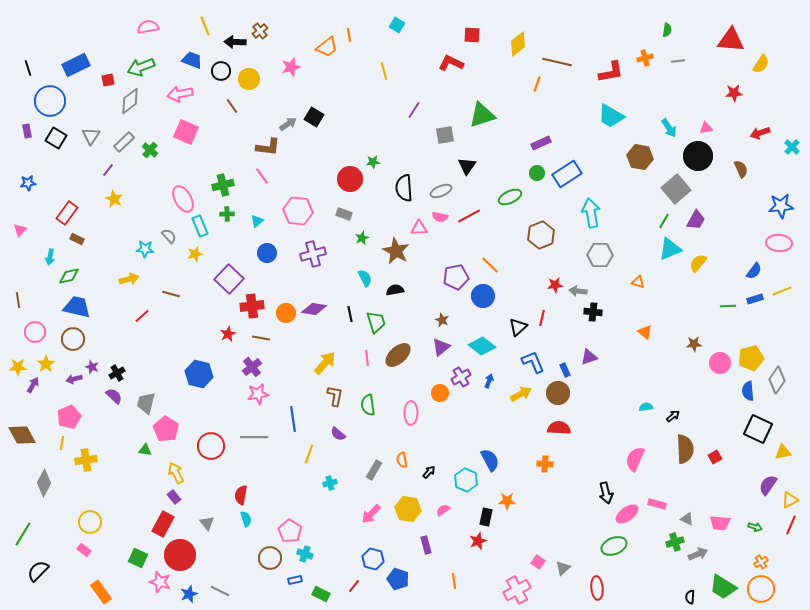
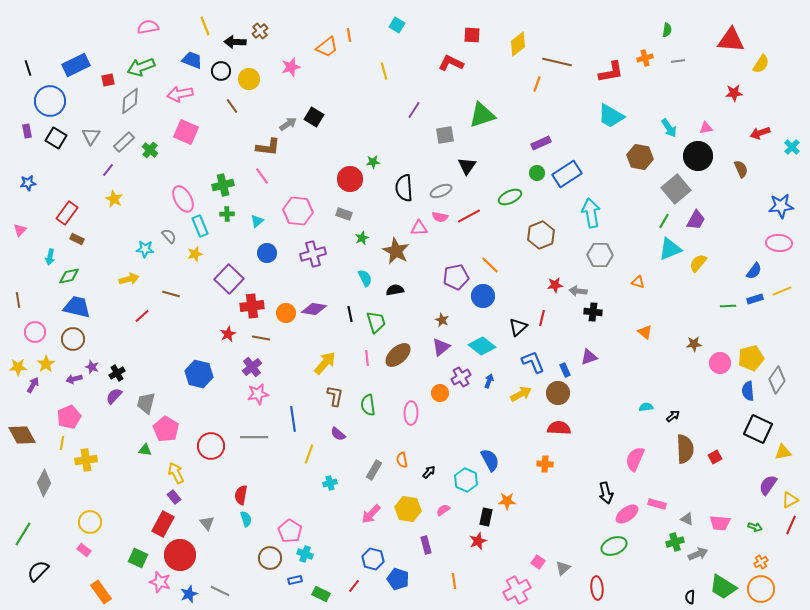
purple semicircle at (114, 396): rotated 90 degrees counterclockwise
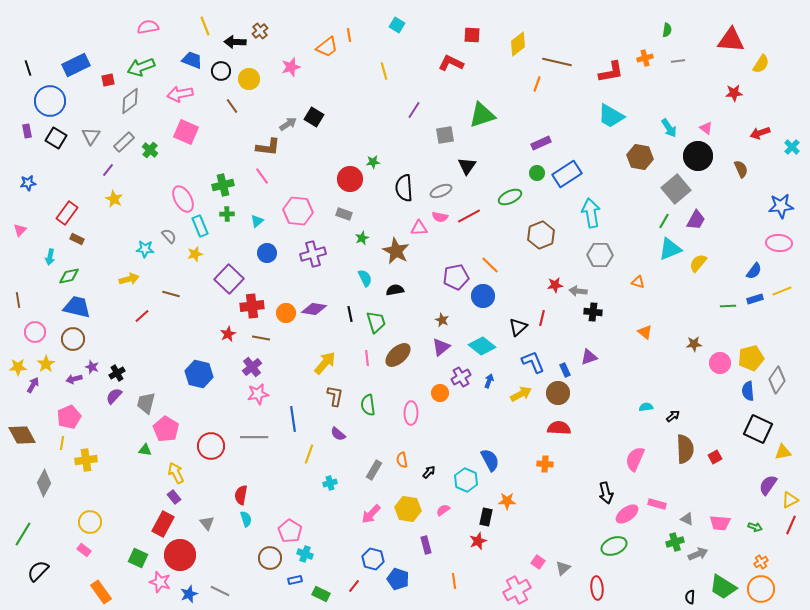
pink triangle at (706, 128): rotated 48 degrees clockwise
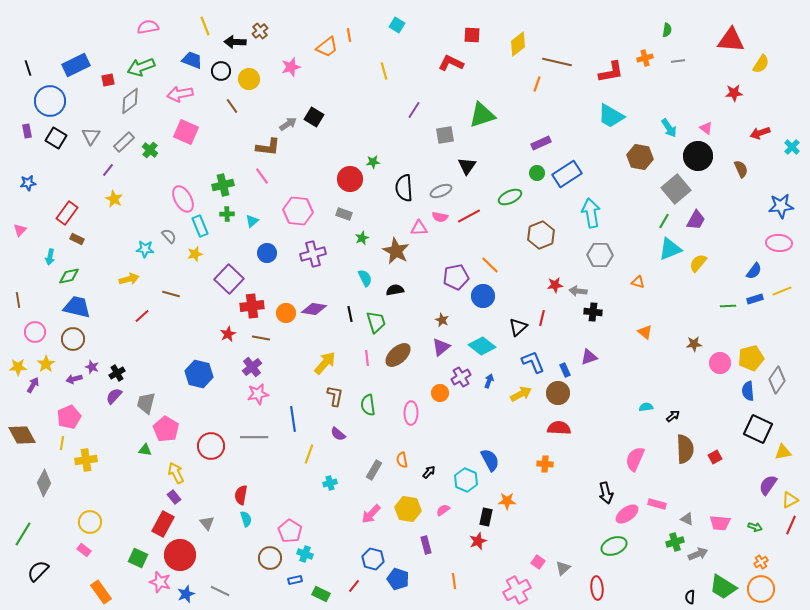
cyan triangle at (257, 221): moved 5 px left
blue star at (189, 594): moved 3 px left
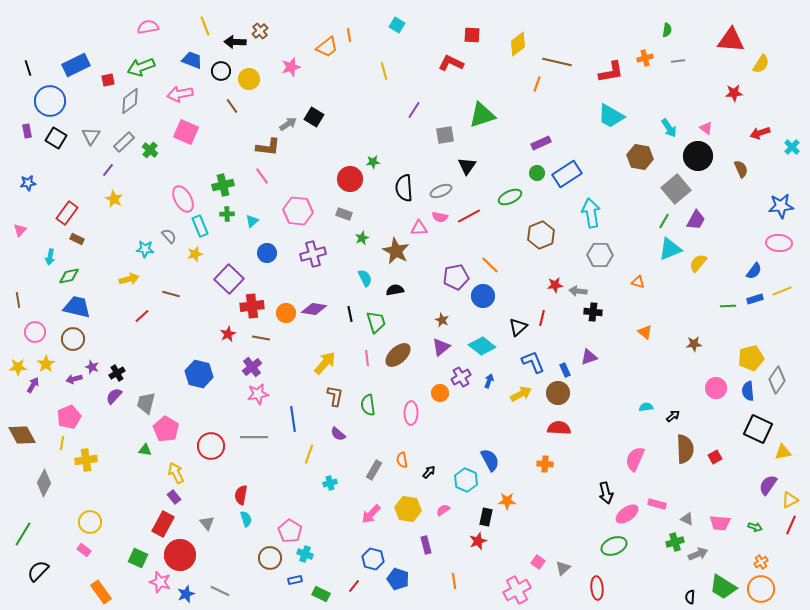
pink circle at (720, 363): moved 4 px left, 25 px down
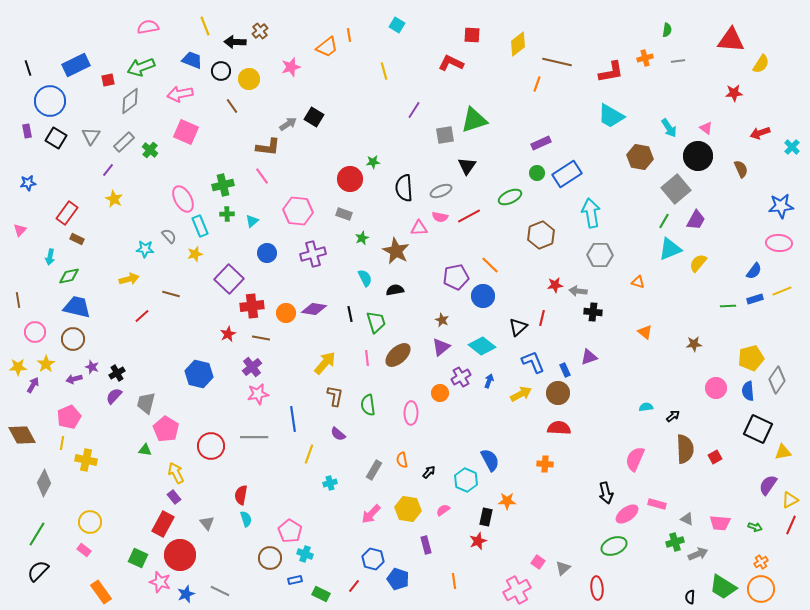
green triangle at (482, 115): moved 8 px left, 5 px down
yellow cross at (86, 460): rotated 20 degrees clockwise
green line at (23, 534): moved 14 px right
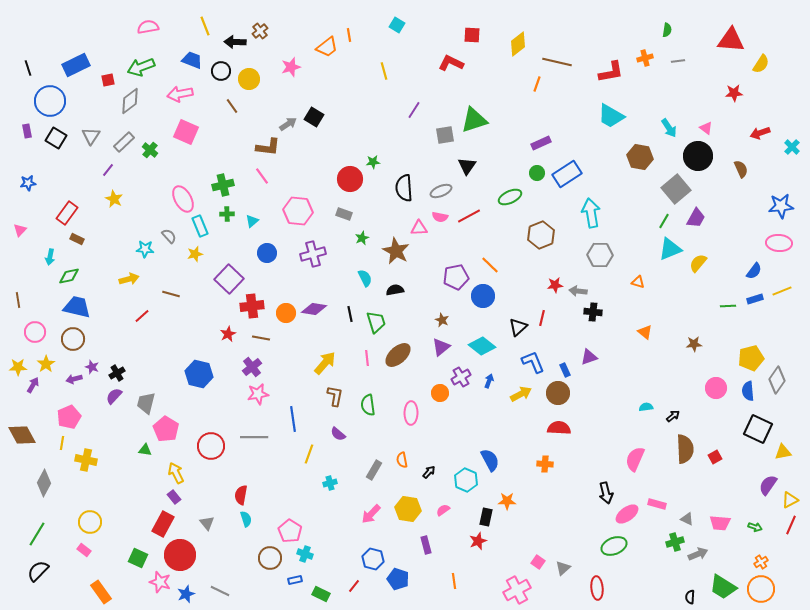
purple trapezoid at (696, 220): moved 2 px up
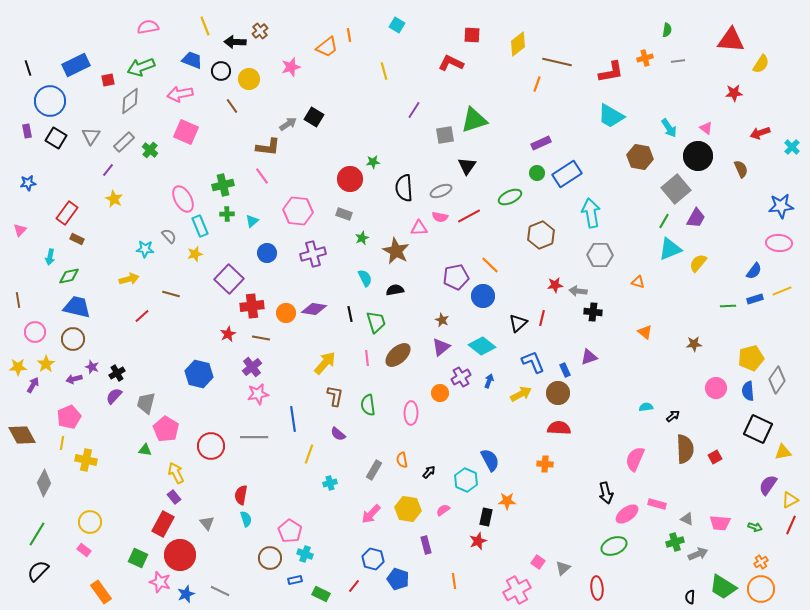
black triangle at (518, 327): moved 4 px up
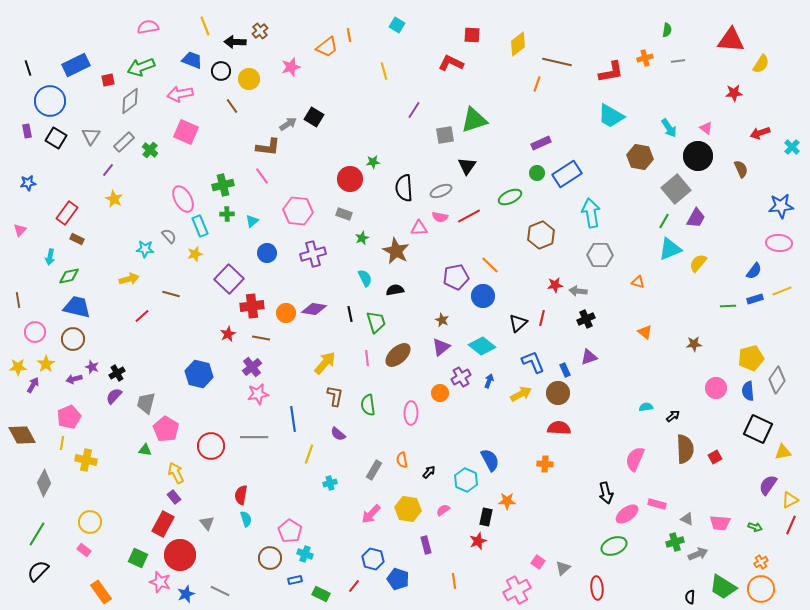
black cross at (593, 312): moved 7 px left, 7 px down; rotated 30 degrees counterclockwise
